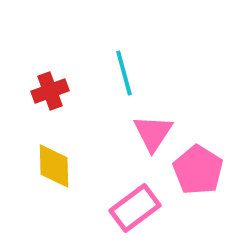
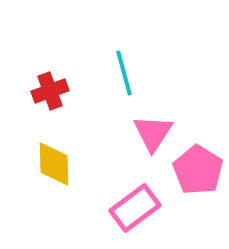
yellow diamond: moved 2 px up
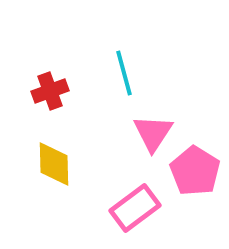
pink pentagon: moved 3 px left, 1 px down
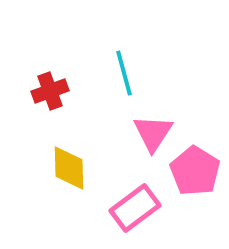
yellow diamond: moved 15 px right, 4 px down
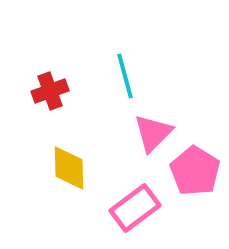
cyan line: moved 1 px right, 3 px down
pink triangle: rotated 12 degrees clockwise
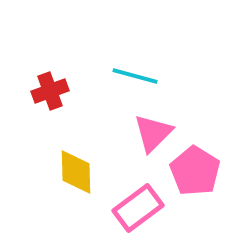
cyan line: moved 10 px right; rotated 60 degrees counterclockwise
yellow diamond: moved 7 px right, 4 px down
pink rectangle: moved 3 px right
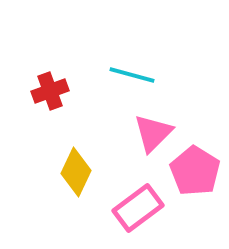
cyan line: moved 3 px left, 1 px up
yellow diamond: rotated 27 degrees clockwise
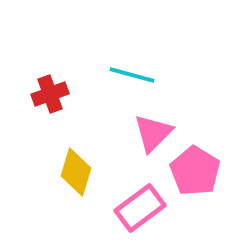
red cross: moved 3 px down
yellow diamond: rotated 9 degrees counterclockwise
pink rectangle: moved 2 px right
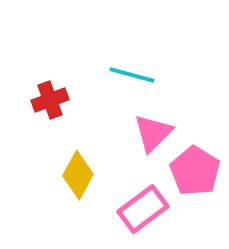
red cross: moved 6 px down
yellow diamond: moved 2 px right, 3 px down; rotated 12 degrees clockwise
pink rectangle: moved 3 px right, 1 px down
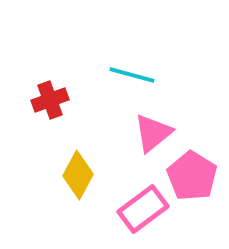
pink triangle: rotated 6 degrees clockwise
pink pentagon: moved 3 px left, 5 px down
